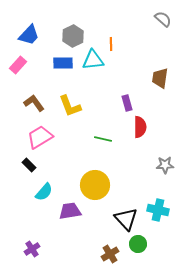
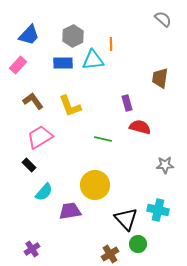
brown L-shape: moved 1 px left, 2 px up
red semicircle: rotated 75 degrees counterclockwise
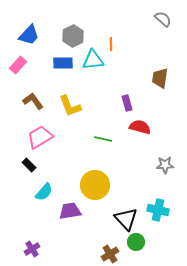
green circle: moved 2 px left, 2 px up
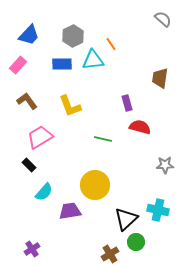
orange line: rotated 32 degrees counterclockwise
blue rectangle: moved 1 px left, 1 px down
brown L-shape: moved 6 px left
black triangle: rotated 30 degrees clockwise
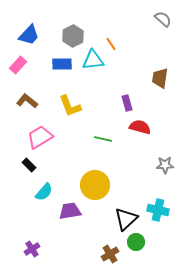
brown L-shape: rotated 15 degrees counterclockwise
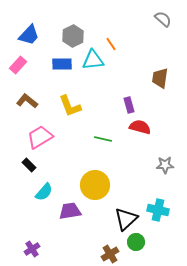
purple rectangle: moved 2 px right, 2 px down
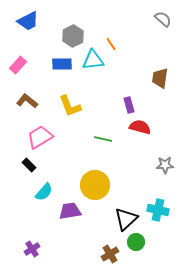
blue trapezoid: moved 1 px left, 14 px up; rotated 20 degrees clockwise
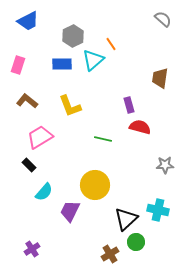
cyan triangle: rotated 35 degrees counterclockwise
pink rectangle: rotated 24 degrees counterclockwise
purple trapezoid: rotated 55 degrees counterclockwise
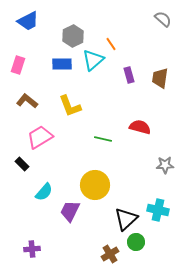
purple rectangle: moved 30 px up
black rectangle: moved 7 px left, 1 px up
purple cross: rotated 28 degrees clockwise
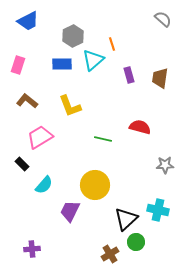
orange line: moved 1 px right; rotated 16 degrees clockwise
cyan semicircle: moved 7 px up
